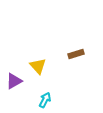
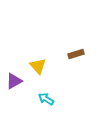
cyan arrow: moved 1 px right, 1 px up; rotated 84 degrees counterclockwise
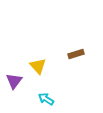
purple triangle: rotated 24 degrees counterclockwise
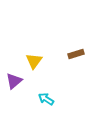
yellow triangle: moved 4 px left, 5 px up; rotated 18 degrees clockwise
purple triangle: rotated 12 degrees clockwise
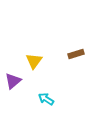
purple triangle: moved 1 px left
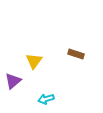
brown rectangle: rotated 35 degrees clockwise
cyan arrow: rotated 49 degrees counterclockwise
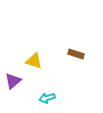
yellow triangle: rotated 48 degrees counterclockwise
cyan arrow: moved 1 px right, 1 px up
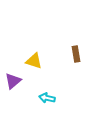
brown rectangle: rotated 63 degrees clockwise
cyan arrow: rotated 28 degrees clockwise
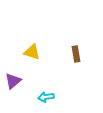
yellow triangle: moved 2 px left, 9 px up
cyan arrow: moved 1 px left, 1 px up; rotated 21 degrees counterclockwise
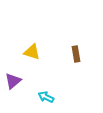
cyan arrow: rotated 35 degrees clockwise
